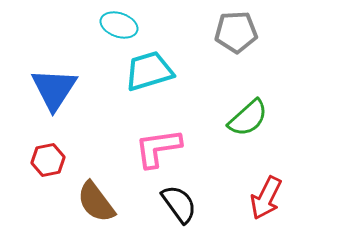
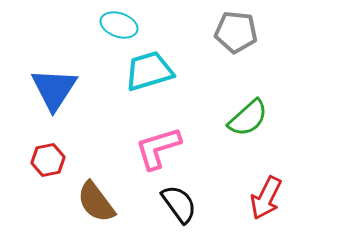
gray pentagon: rotated 9 degrees clockwise
pink L-shape: rotated 9 degrees counterclockwise
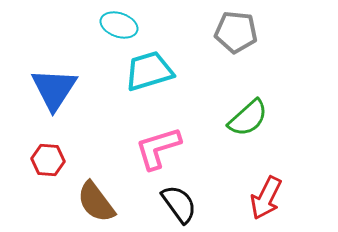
red hexagon: rotated 16 degrees clockwise
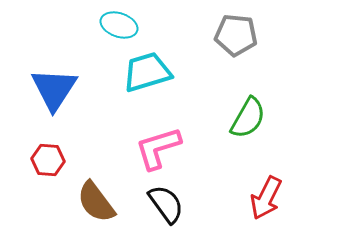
gray pentagon: moved 3 px down
cyan trapezoid: moved 2 px left, 1 px down
green semicircle: rotated 18 degrees counterclockwise
black semicircle: moved 13 px left
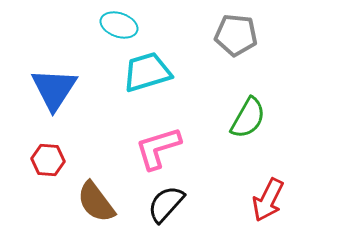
red arrow: moved 2 px right, 2 px down
black semicircle: rotated 102 degrees counterclockwise
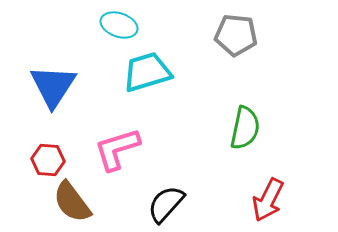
blue triangle: moved 1 px left, 3 px up
green semicircle: moved 3 px left, 10 px down; rotated 18 degrees counterclockwise
pink L-shape: moved 41 px left, 1 px down
brown semicircle: moved 24 px left
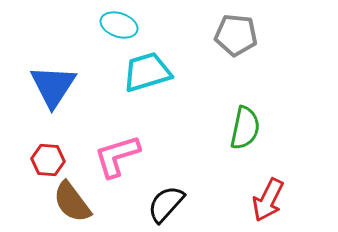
pink L-shape: moved 7 px down
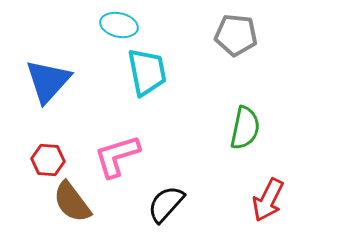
cyan ellipse: rotated 6 degrees counterclockwise
cyan trapezoid: rotated 96 degrees clockwise
blue triangle: moved 5 px left, 5 px up; rotated 9 degrees clockwise
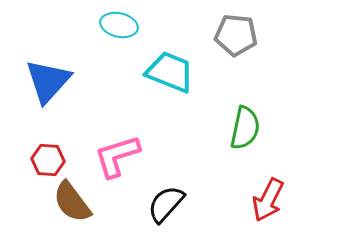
cyan trapezoid: moved 23 px right; rotated 57 degrees counterclockwise
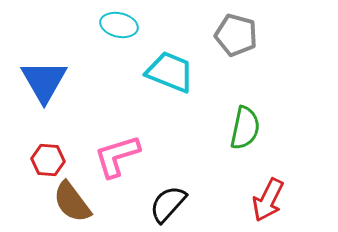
gray pentagon: rotated 9 degrees clockwise
blue triangle: moved 4 px left; rotated 12 degrees counterclockwise
black semicircle: moved 2 px right
